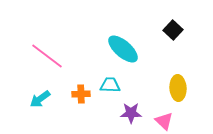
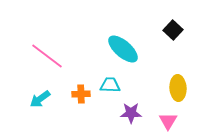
pink triangle: moved 4 px right; rotated 18 degrees clockwise
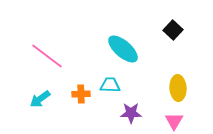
pink triangle: moved 6 px right
